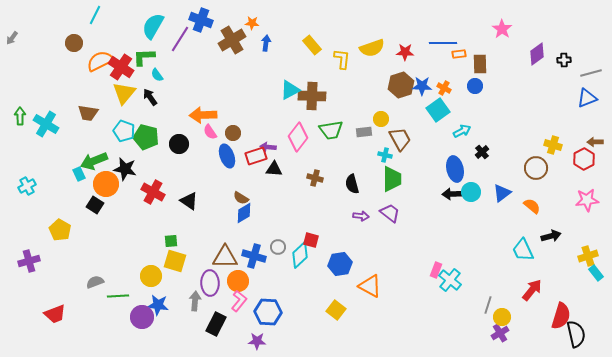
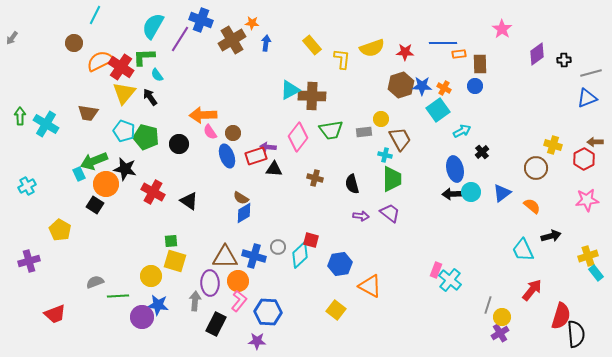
black semicircle at (576, 334): rotated 8 degrees clockwise
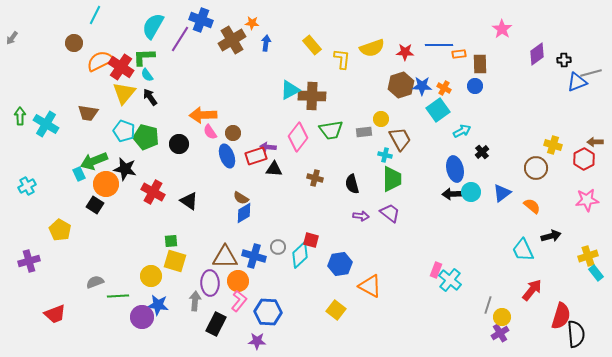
blue line at (443, 43): moved 4 px left, 2 px down
cyan semicircle at (157, 75): moved 10 px left
blue triangle at (587, 98): moved 10 px left, 16 px up
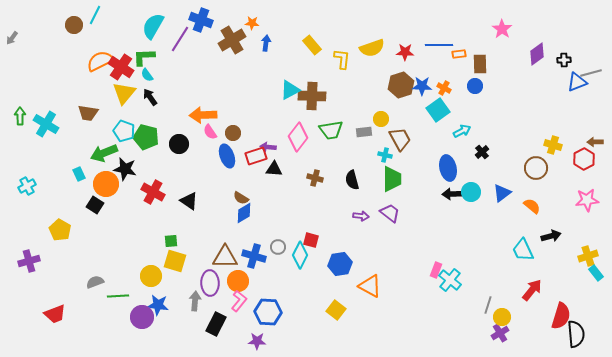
brown circle at (74, 43): moved 18 px up
green arrow at (94, 161): moved 10 px right, 8 px up
blue ellipse at (455, 169): moved 7 px left, 1 px up
black semicircle at (352, 184): moved 4 px up
cyan diamond at (300, 255): rotated 20 degrees counterclockwise
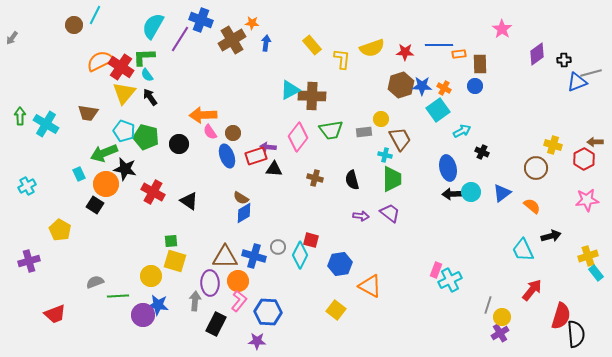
black cross at (482, 152): rotated 24 degrees counterclockwise
cyan cross at (450, 280): rotated 25 degrees clockwise
purple circle at (142, 317): moved 1 px right, 2 px up
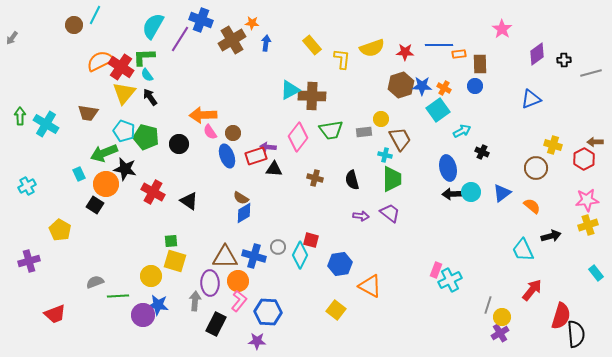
blue triangle at (577, 82): moved 46 px left, 17 px down
yellow cross at (588, 256): moved 31 px up
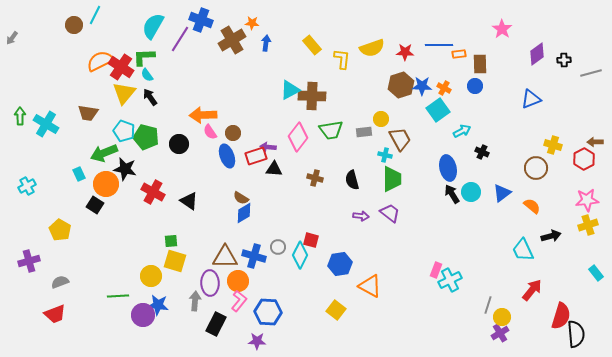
black arrow at (452, 194): rotated 60 degrees clockwise
gray semicircle at (95, 282): moved 35 px left
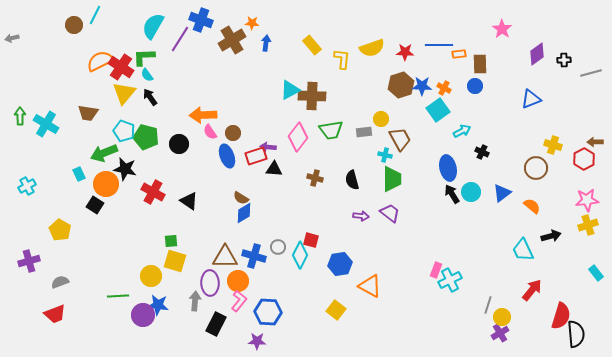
gray arrow at (12, 38): rotated 40 degrees clockwise
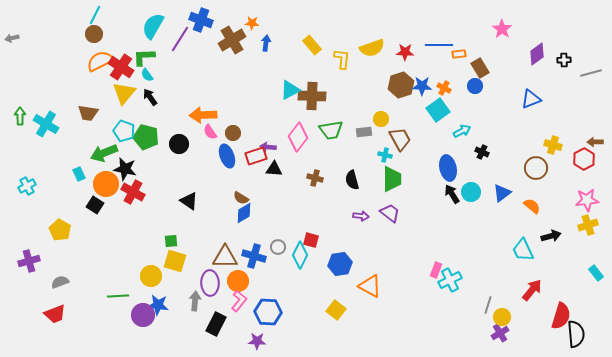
brown circle at (74, 25): moved 20 px right, 9 px down
brown rectangle at (480, 64): moved 4 px down; rotated 30 degrees counterclockwise
red cross at (153, 192): moved 20 px left
